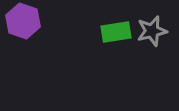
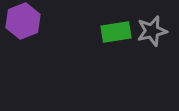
purple hexagon: rotated 20 degrees clockwise
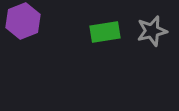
green rectangle: moved 11 px left
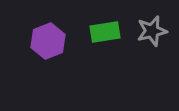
purple hexagon: moved 25 px right, 20 px down
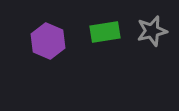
purple hexagon: rotated 16 degrees counterclockwise
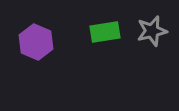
purple hexagon: moved 12 px left, 1 px down
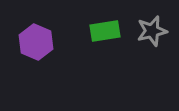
green rectangle: moved 1 px up
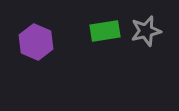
gray star: moved 6 px left
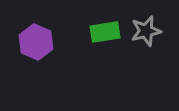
green rectangle: moved 1 px down
